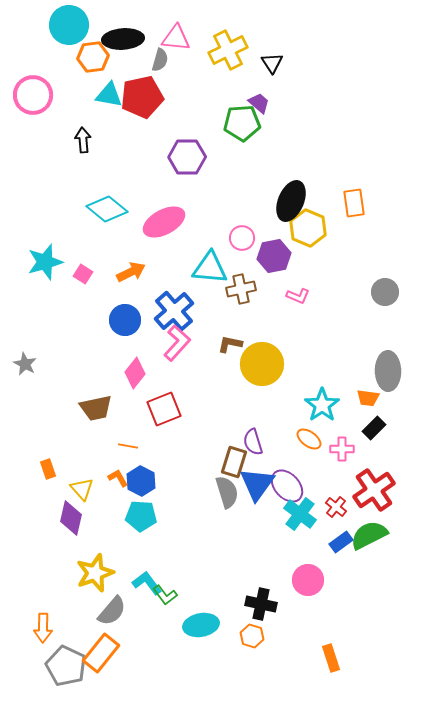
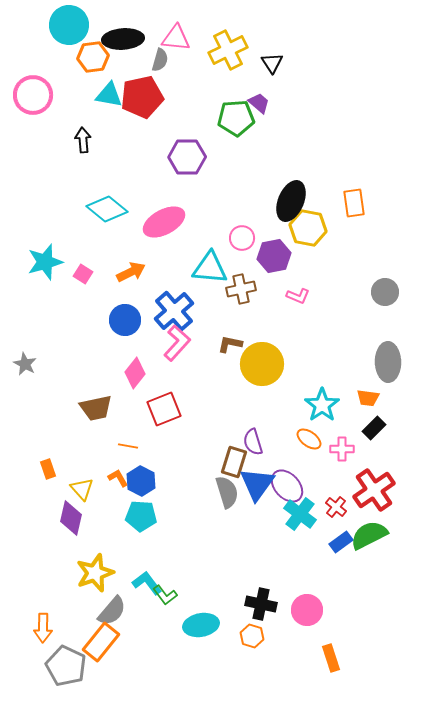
green pentagon at (242, 123): moved 6 px left, 5 px up
yellow hexagon at (308, 228): rotated 12 degrees counterclockwise
gray ellipse at (388, 371): moved 9 px up
pink circle at (308, 580): moved 1 px left, 30 px down
orange rectangle at (101, 653): moved 11 px up
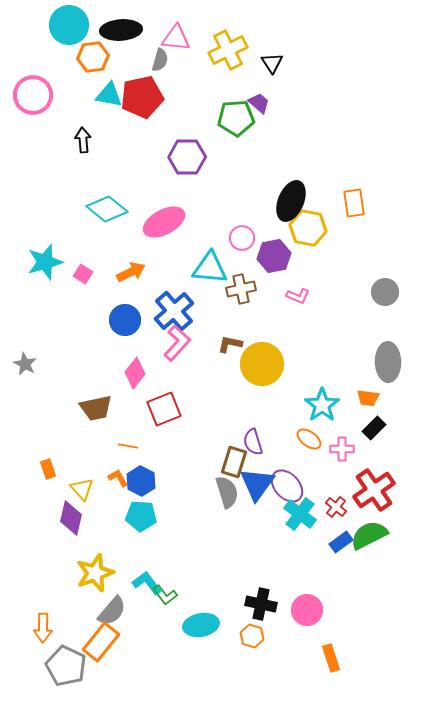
black ellipse at (123, 39): moved 2 px left, 9 px up
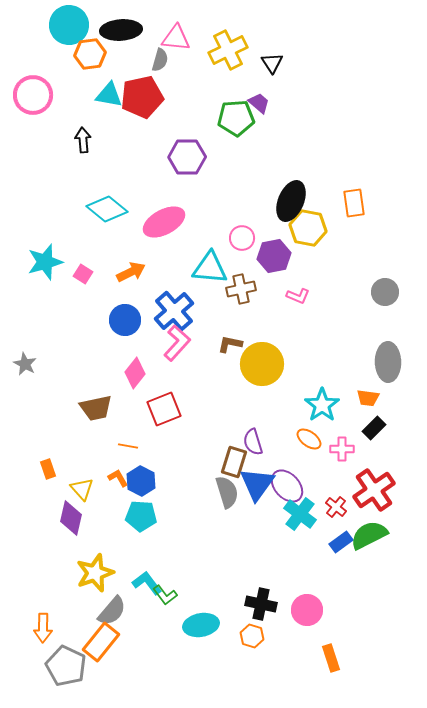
orange hexagon at (93, 57): moved 3 px left, 3 px up
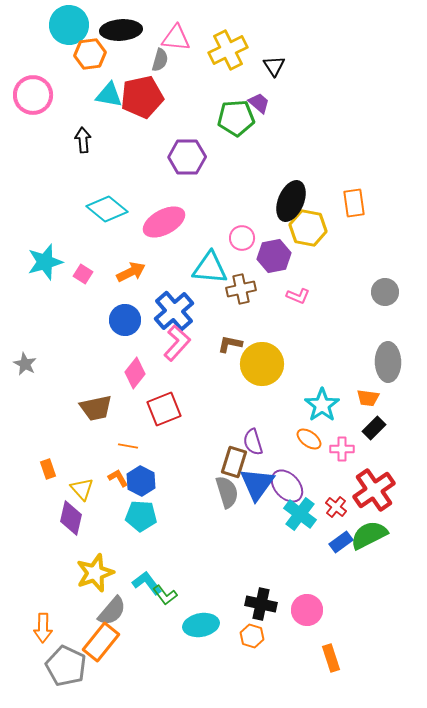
black triangle at (272, 63): moved 2 px right, 3 px down
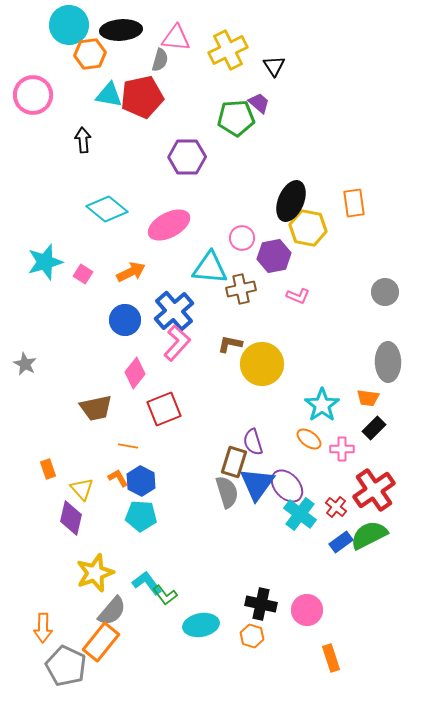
pink ellipse at (164, 222): moved 5 px right, 3 px down
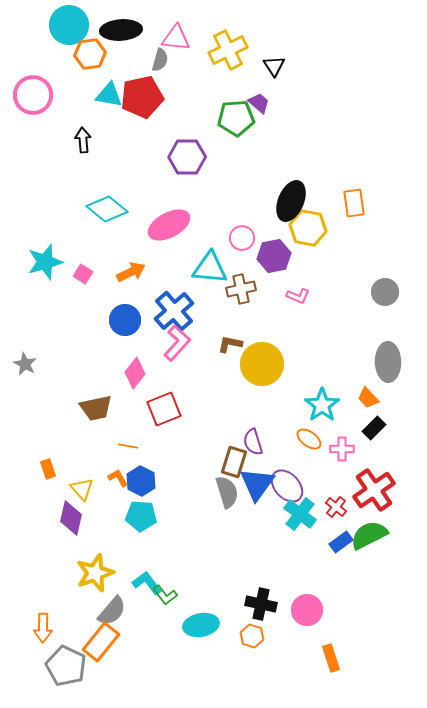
orange trapezoid at (368, 398): rotated 40 degrees clockwise
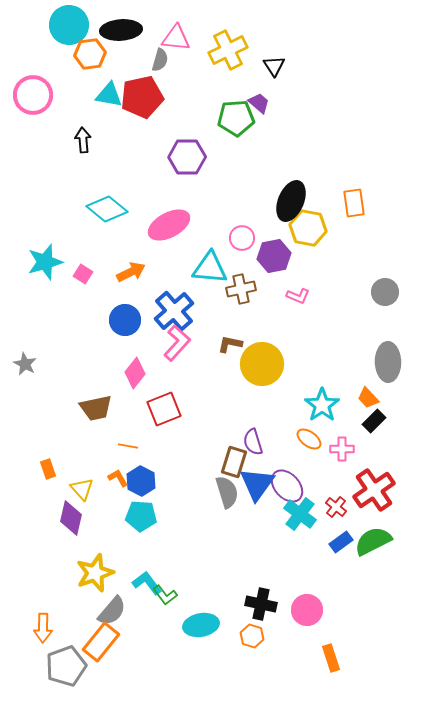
black rectangle at (374, 428): moved 7 px up
green semicircle at (369, 535): moved 4 px right, 6 px down
gray pentagon at (66, 666): rotated 27 degrees clockwise
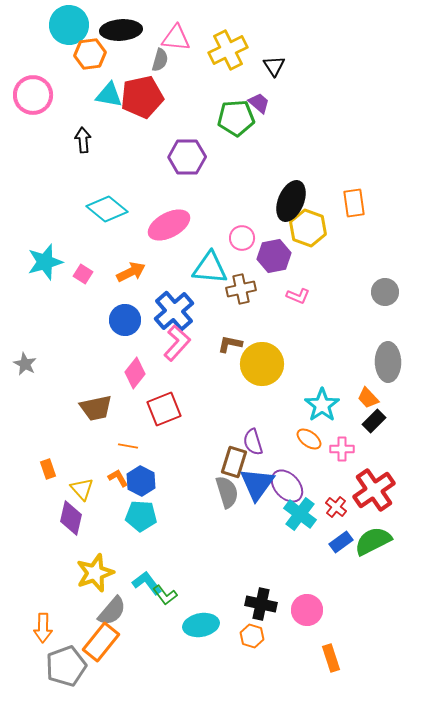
yellow hexagon at (308, 228): rotated 9 degrees clockwise
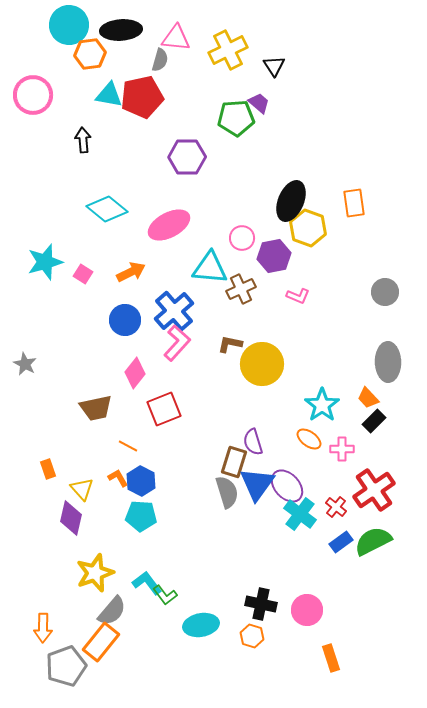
brown cross at (241, 289): rotated 12 degrees counterclockwise
orange line at (128, 446): rotated 18 degrees clockwise
